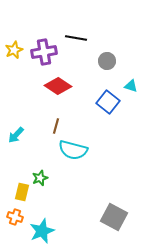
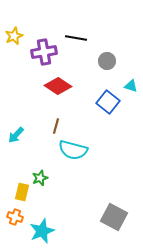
yellow star: moved 14 px up
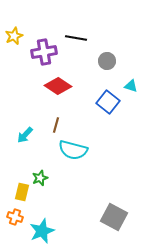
brown line: moved 1 px up
cyan arrow: moved 9 px right
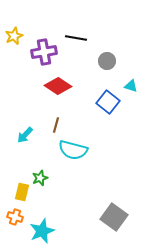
gray square: rotated 8 degrees clockwise
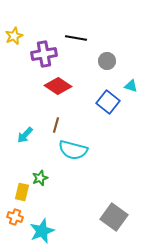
purple cross: moved 2 px down
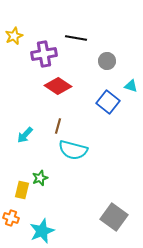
brown line: moved 2 px right, 1 px down
yellow rectangle: moved 2 px up
orange cross: moved 4 px left, 1 px down
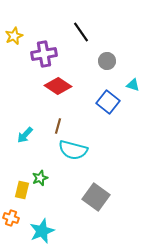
black line: moved 5 px right, 6 px up; rotated 45 degrees clockwise
cyan triangle: moved 2 px right, 1 px up
gray square: moved 18 px left, 20 px up
